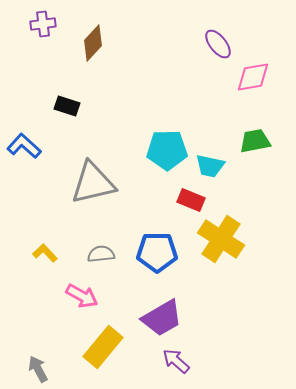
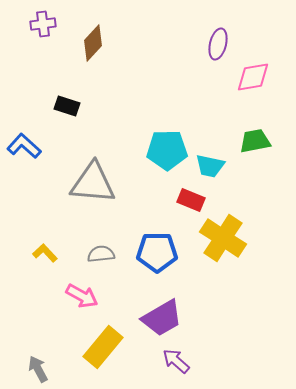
purple ellipse: rotated 52 degrees clockwise
gray triangle: rotated 18 degrees clockwise
yellow cross: moved 2 px right, 1 px up
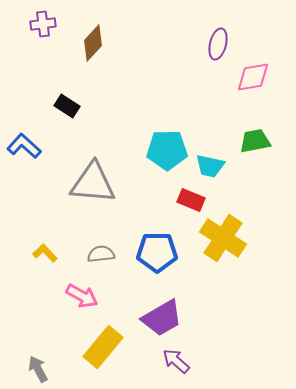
black rectangle: rotated 15 degrees clockwise
